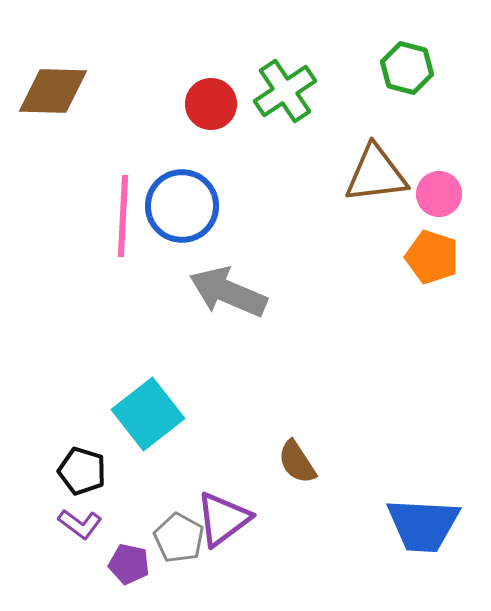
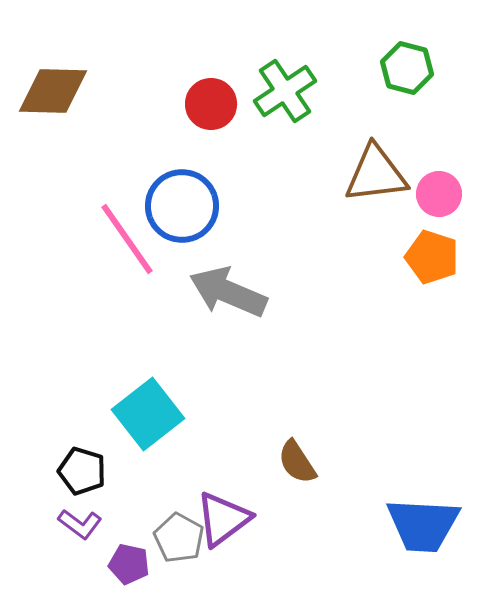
pink line: moved 4 px right, 23 px down; rotated 38 degrees counterclockwise
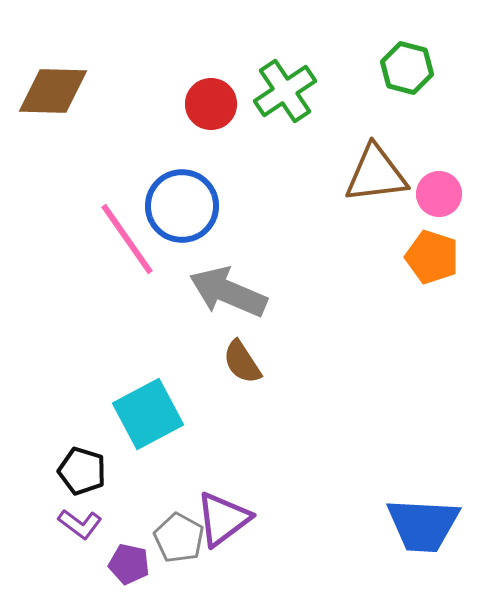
cyan square: rotated 10 degrees clockwise
brown semicircle: moved 55 px left, 100 px up
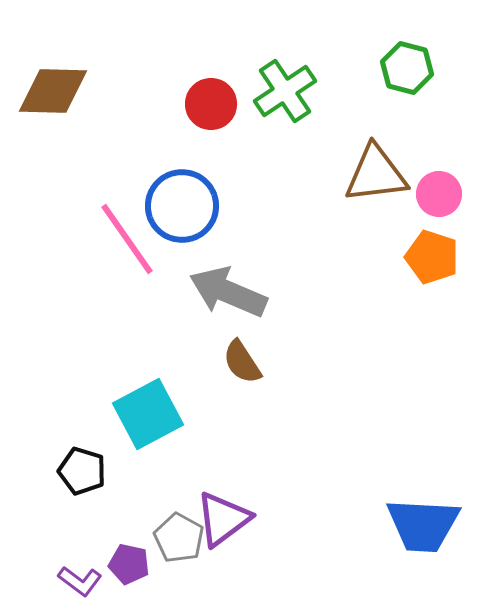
purple L-shape: moved 57 px down
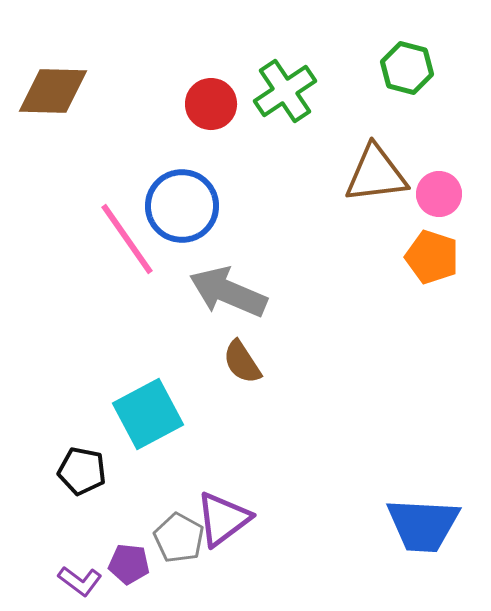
black pentagon: rotated 6 degrees counterclockwise
purple pentagon: rotated 6 degrees counterclockwise
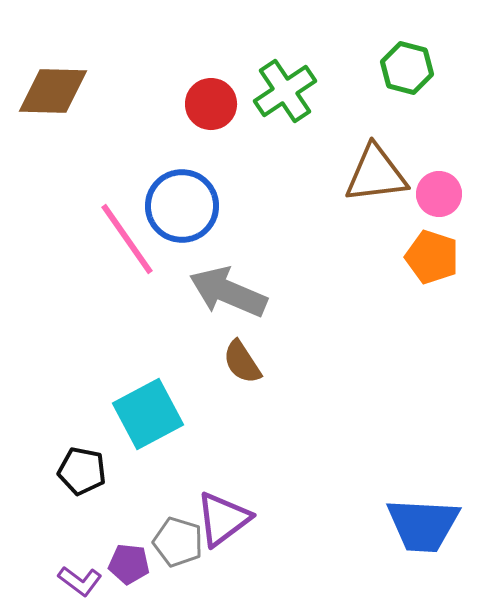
gray pentagon: moved 1 px left, 4 px down; rotated 12 degrees counterclockwise
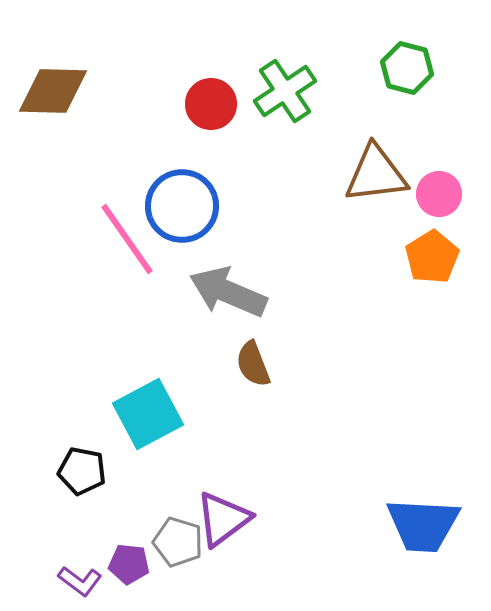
orange pentagon: rotated 22 degrees clockwise
brown semicircle: moved 11 px right, 2 px down; rotated 12 degrees clockwise
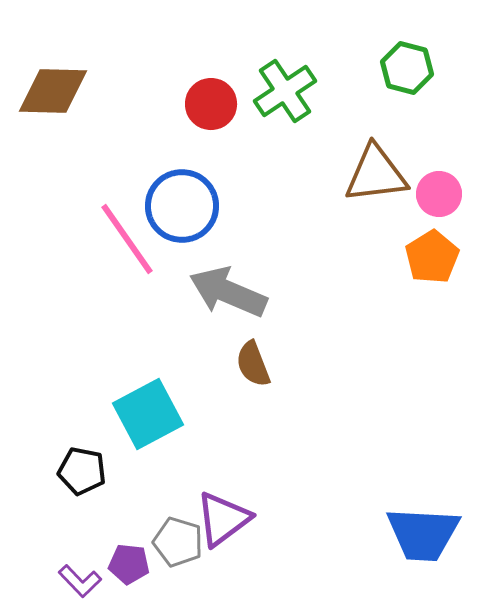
blue trapezoid: moved 9 px down
purple L-shape: rotated 9 degrees clockwise
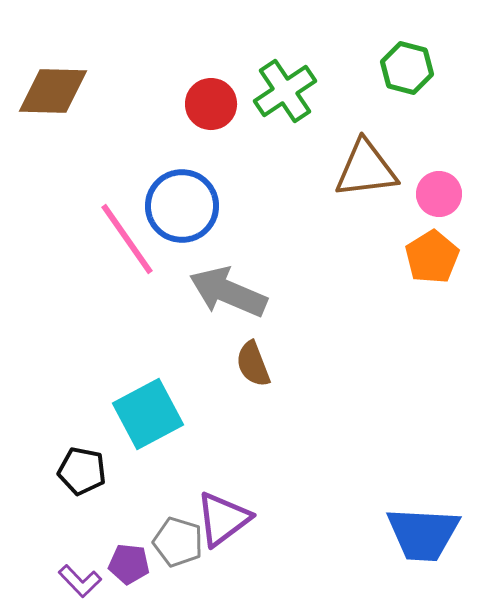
brown triangle: moved 10 px left, 5 px up
